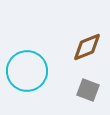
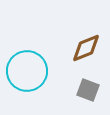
brown diamond: moved 1 px left, 1 px down
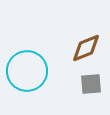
gray square: moved 3 px right, 6 px up; rotated 25 degrees counterclockwise
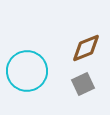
gray square: moved 8 px left; rotated 20 degrees counterclockwise
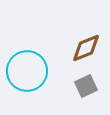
gray square: moved 3 px right, 2 px down
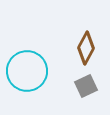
brown diamond: rotated 40 degrees counterclockwise
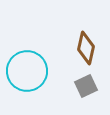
brown diamond: rotated 16 degrees counterclockwise
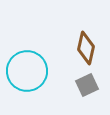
gray square: moved 1 px right, 1 px up
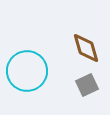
brown diamond: rotated 28 degrees counterclockwise
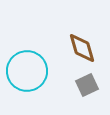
brown diamond: moved 4 px left
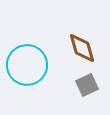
cyan circle: moved 6 px up
